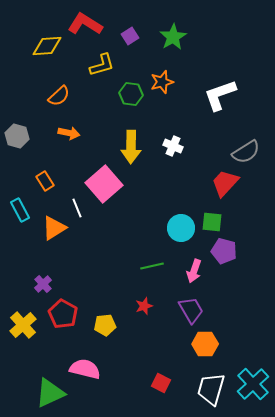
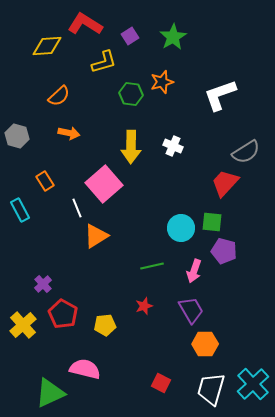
yellow L-shape: moved 2 px right, 3 px up
orange triangle: moved 42 px right, 8 px down
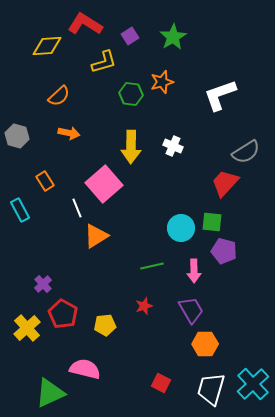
pink arrow: rotated 20 degrees counterclockwise
yellow cross: moved 4 px right, 3 px down
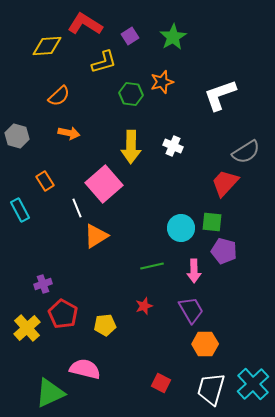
purple cross: rotated 24 degrees clockwise
